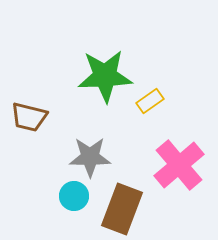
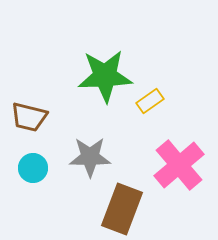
cyan circle: moved 41 px left, 28 px up
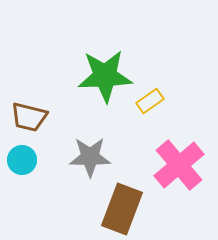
cyan circle: moved 11 px left, 8 px up
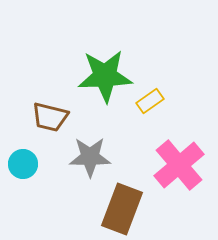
brown trapezoid: moved 21 px right
cyan circle: moved 1 px right, 4 px down
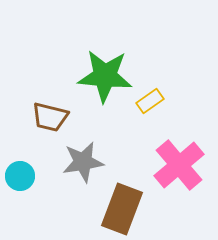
green star: rotated 8 degrees clockwise
gray star: moved 7 px left, 5 px down; rotated 9 degrees counterclockwise
cyan circle: moved 3 px left, 12 px down
